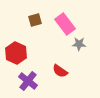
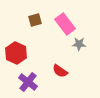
purple cross: moved 1 px down
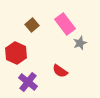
brown square: moved 3 px left, 5 px down; rotated 24 degrees counterclockwise
gray star: moved 1 px right, 1 px up; rotated 24 degrees counterclockwise
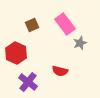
brown square: rotated 16 degrees clockwise
red semicircle: rotated 21 degrees counterclockwise
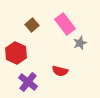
brown square: rotated 16 degrees counterclockwise
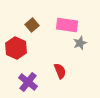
pink rectangle: moved 2 px right, 1 px down; rotated 45 degrees counterclockwise
red hexagon: moved 5 px up
red semicircle: rotated 126 degrees counterclockwise
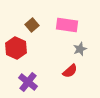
gray star: moved 6 px down
red semicircle: moved 10 px right; rotated 70 degrees clockwise
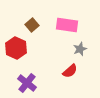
purple cross: moved 1 px left, 1 px down
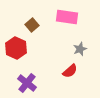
pink rectangle: moved 8 px up
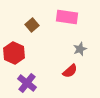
red hexagon: moved 2 px left, 5 px down
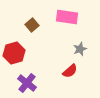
red hexagon: rotated 20 degrees clockwise
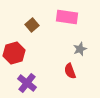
red semicircle: rotated 112 degrees clockwise
